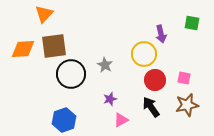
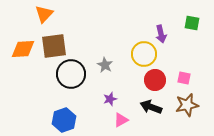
black arrow: rotated 35 degrees counterclockwise
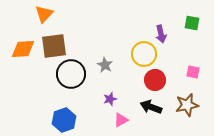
pink square: moved 9 px right, 6 px up
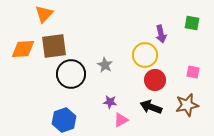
yellow circle: moved 1 px right, 1 px down
purple star: moved 3 px down; rotated 24 degrees clockwise
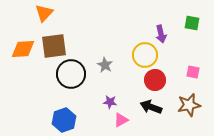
orange triangle: moved 1 px up
brown star: moved 2 px right
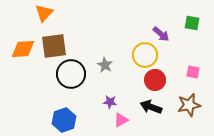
purple arrow: rotated 36 degrees counterclockwise
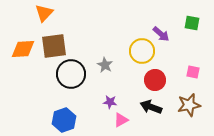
yellow circle: moved 3 px left, 4 px up
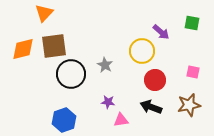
purple arrow: moved 2 px up
orange diamond: rotated 10 degrees counterclockwise
purple star: moved 2 px left
pink triangle: rotated 21 degrees clockwise
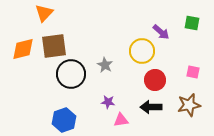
black arrow: rotated 20 degrees counterclockwise
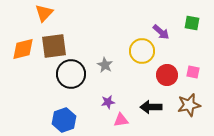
red circle: moved 12 px right, 5 px up
purple star: rotated 16 degrees counterclockwise
